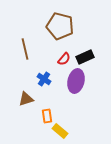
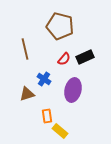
purple ellipse: moved 3 px left, 9 px down
brown triangle: moved 1 px right, 5 px up
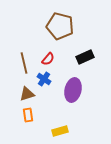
brown line: moved 1 px left, 14 px down
red semicircle: moved 16 px left
orange rectangle: moved 19 px left, 1 px up
yellow rectangle: rotated 56 degrees counterclockwise
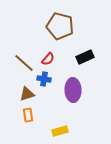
brown line: rotated 35 degrees counterclockwise
blue cross: rotated 24 degrees counterclockwise
purple ellipse: rotated 15 degrees counterclockwise
